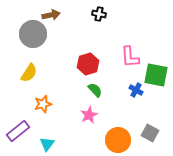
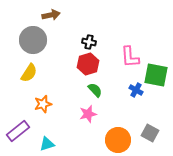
black cross: moved 10 px left, 28 px down
gray circle: moved 6 px down
pink star: moved 1 px left, 1 px up; rotated 12 degrees clockwise
cyan triangle: rotated 35 degrees clockwise
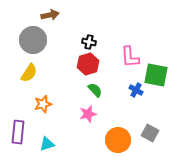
brown arrow: moved 1 px left
purple rectangle: moved 1 px down; rotated 45 degrees counterclockwise
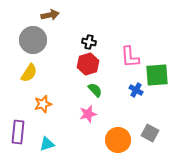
green square: moved 1 px right; rotated 15 degrees counterclockwise
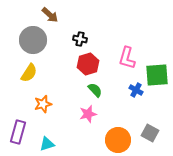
brown arrow: rotated 54 degrees clockwise
black cross: moved 9 px left, 3 px up
pink L-shape: moved 3 px left, 1 px down; rotated 20 degrees clockwise
purple rectangle: rotated 10 degrees clockwise
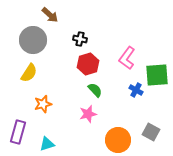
pink L-shape: rotated 20 degrees clockwise
gray square: moved 1 px right, 1 px up
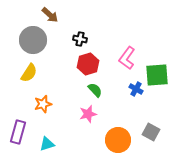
blue cross: moved 1 px up
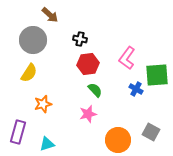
red hexagon: rotated 10 degrees clockwise
